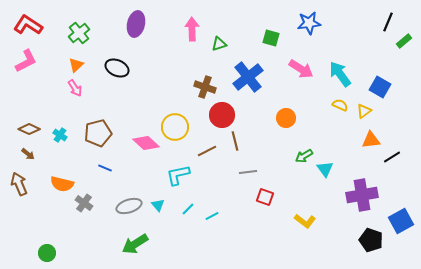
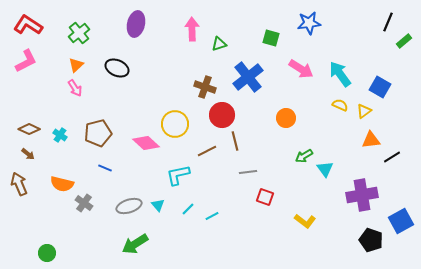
yellow circle at (175, 127): moved 3 px up
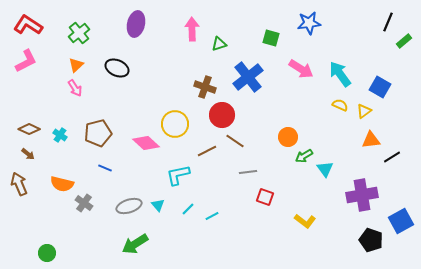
orange circle at (286, 118): moved 2 px right, 19 px down
brown line at (235, 141): rotated 42 degrees counterclockwise
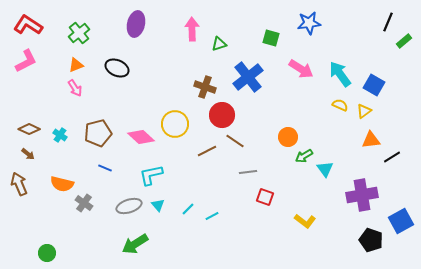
orange triangle at (76, 65): rotated 21 degrees clockwise
blue square at (380, 87): moved 6 px left, 2 px up
pink diamond at (146, 143): moved 5 px left, 6 px up
cyan L-shape at (178, 175): moved 27 px left
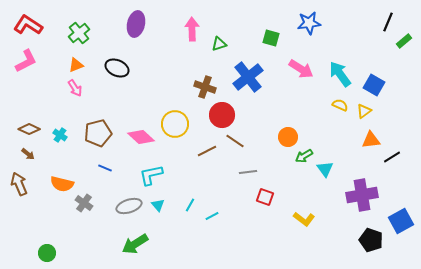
cyan line at (188, 209): moved 2 px right, 4 px up; rotated 16 degrees counterclockwise
yellow L-shape at (305, 221): moved 1 px left, 2 px up
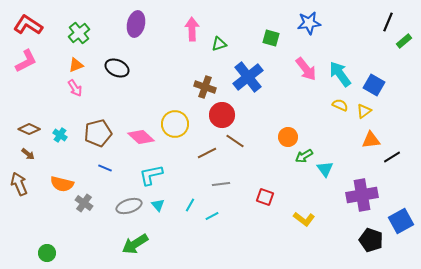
pink arrow at (301, 69): moved 5 px right; rotated 20 degrees clockwise
brown line at (207, 151): moved 2 px down
gray line at (248, 172): moved 27 px left, 12 px down
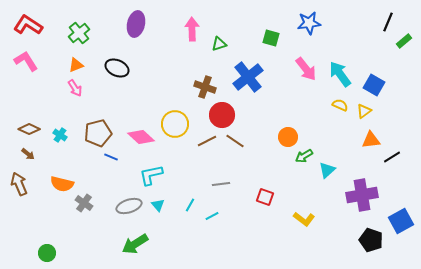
pink L-shape at (26, 61): rotated 95 degrees counterclockwise
brown line at (207, 153): moved 12 px up
blue line at (105, 168): moved 6 px right, 11 px up
cyan triangle at (325, 169): moved 2 px right, 1 px down; rotated 24 degrees clockwise
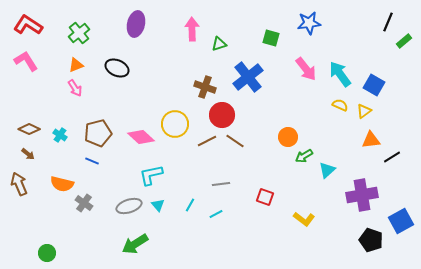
blue line at (111, 157): moved 19 px left, 4 px down
cyan line at (212, 216): moved 4 px right, 2 px up
